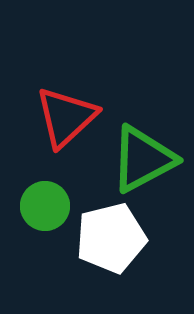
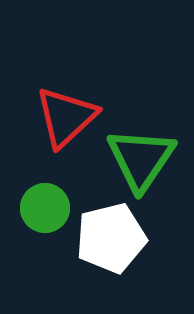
green triangle: moved 2 px left; rotated 28 degrees counterclockwise
green circle: moved 2 px down
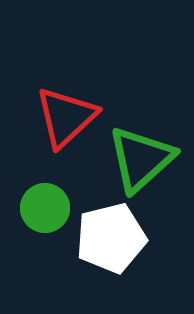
green triangle: rotated 14 degrees clockwise
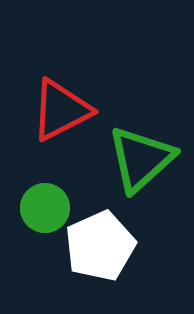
red triangle: moved 5 px left, 7 px up; rotated 16 degrees clockwise
white pentagon: moved 11 px left, 8 px down; rotated 10 degrees counterclockwise
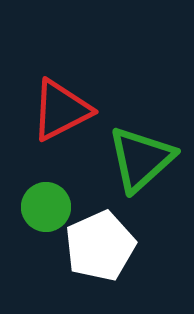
green circle: moved 1 px right, 1 px up
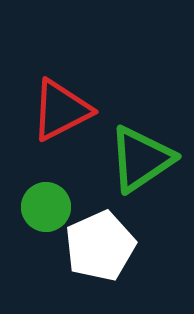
green triangle: rotated 8 degrees clockwise
